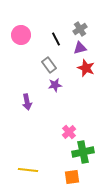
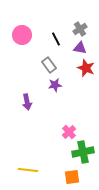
pink circle: moved 1 px right
purple triangle: rotated 24 degrees clockwise
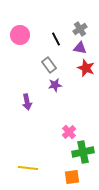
pink circle: moved 2 px left
yellow line: moved 2 px up
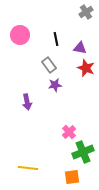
gray cross: moved 6 px right, 17 px up
black line: rotated 16 degrees clockwise
green cross: rotated 10 degrees counterclockwise
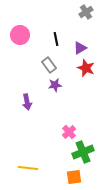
purple triangle: rotated 40 degrees counterclockwise
orange square: moved 2 px right
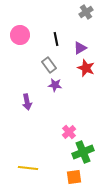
purple star: rotated 16 degrees clockwise
